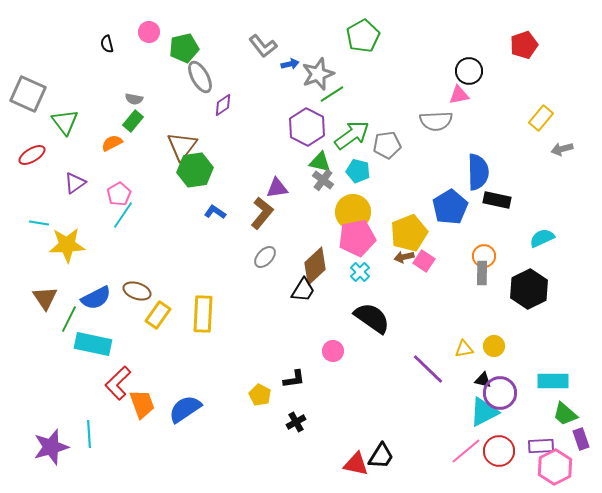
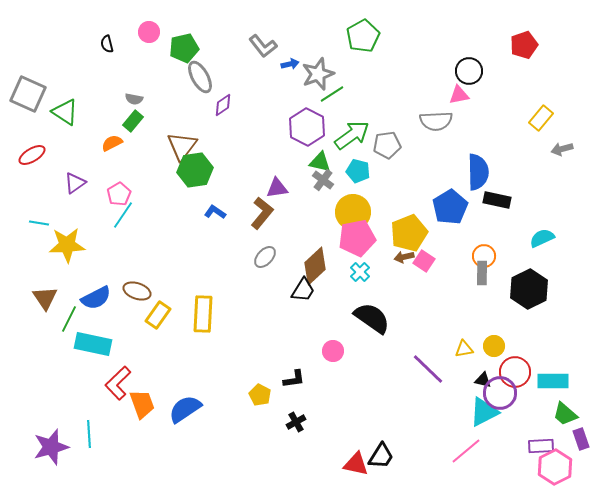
green triangle at (65, 122): moved 10 px up; rotated 20 degrees counterclockwise
red circle at (499, 451): moved 16 px right, 79 px up
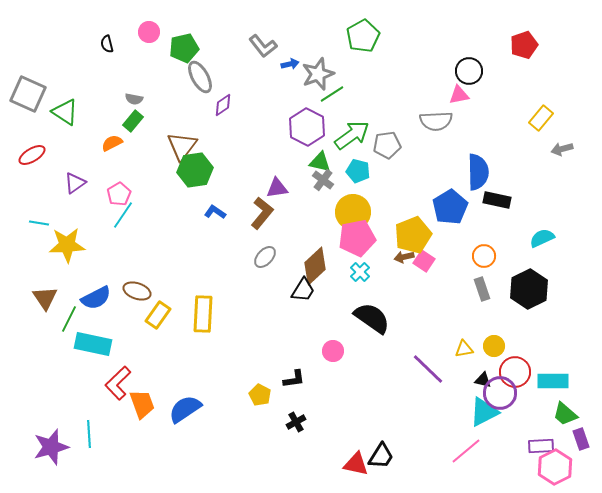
yellow pentagon at (409, 233): moved 4 px right, 2 px down
gray rectangle at (482, 273): moved 16 px down; rotated 20 degrees counterclockwise
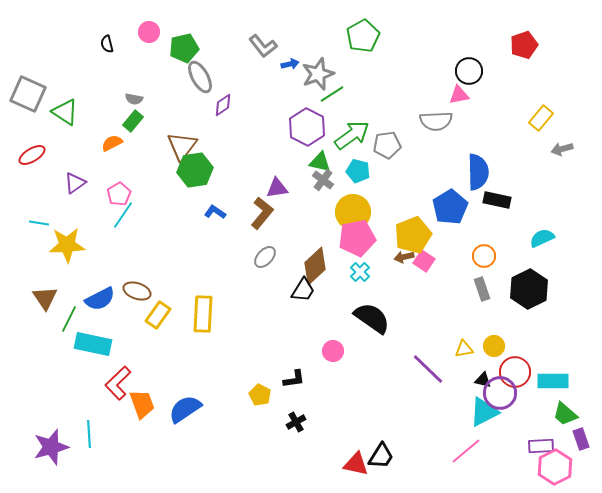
blue semicircle at (96, 298): moved 4 px right, 1 px down
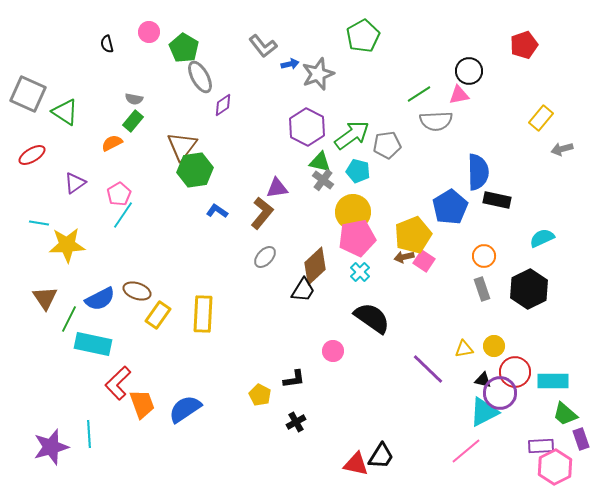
green pentagon at (184, 48): rotated 28 degrees counterclockwise
green line at (332, 94): moved 87 px right
blue L-shape at (215, 212): moved 2 px right, 1 px up
